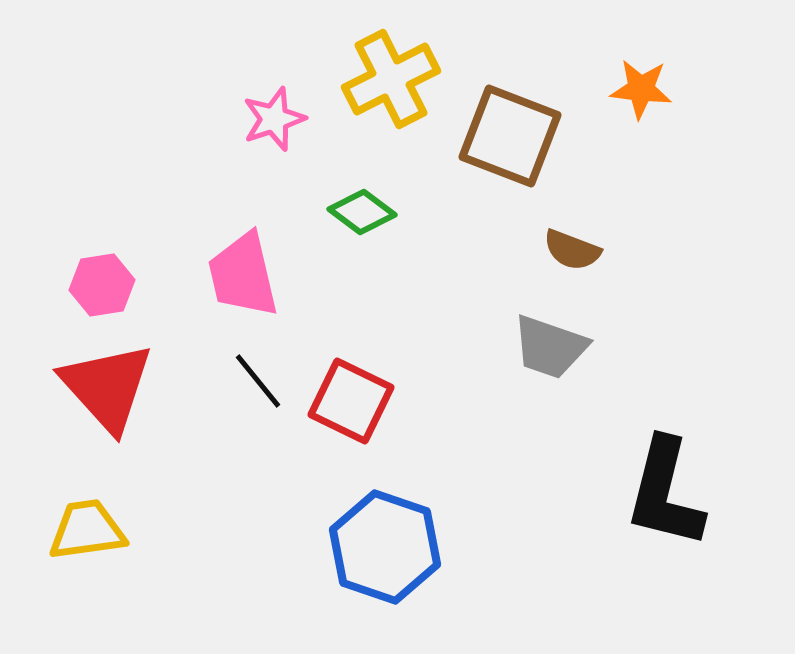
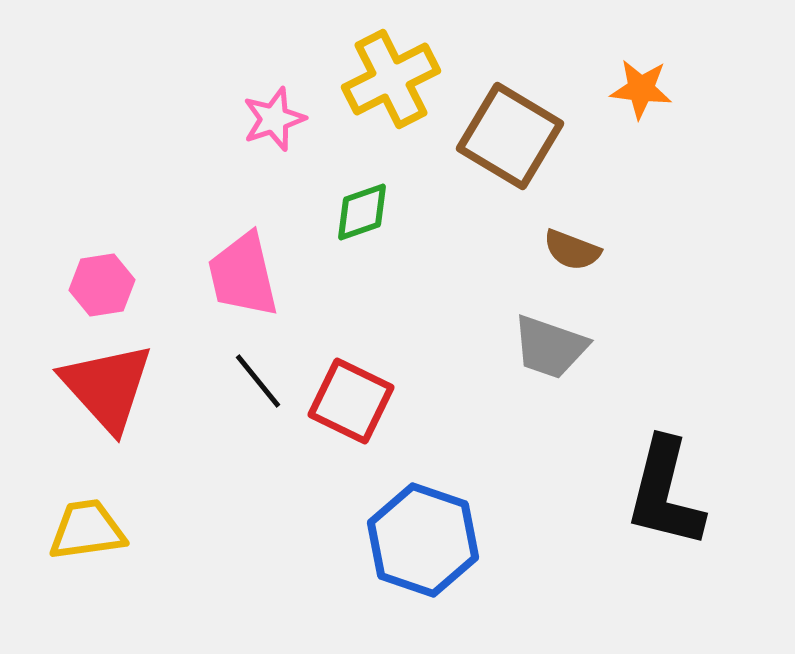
brown square: rotated 10 degrees clockwise
green diamond: rotated 56 degrees counterclockwise
blue hexagon: moved 38 px right, 7 px up
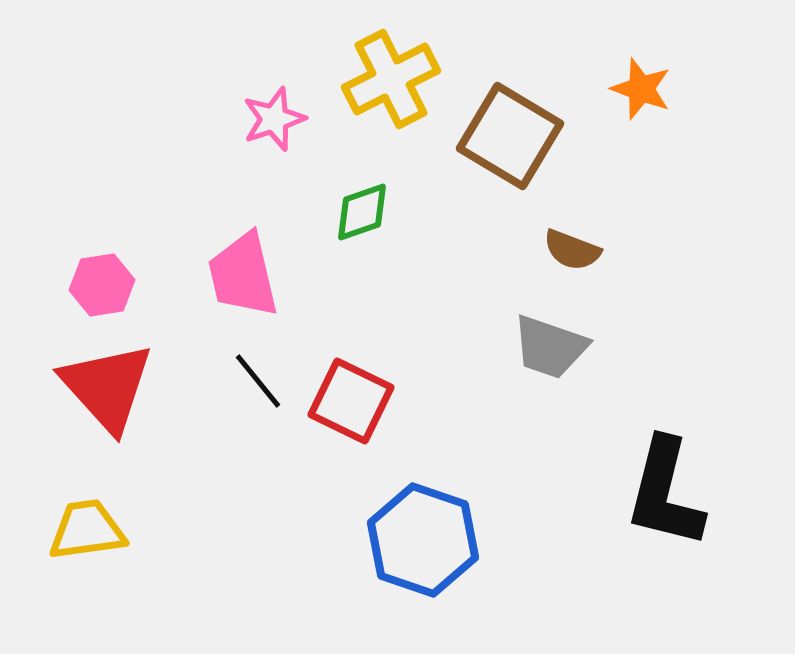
orange star: rotated 14 degrees clockwise
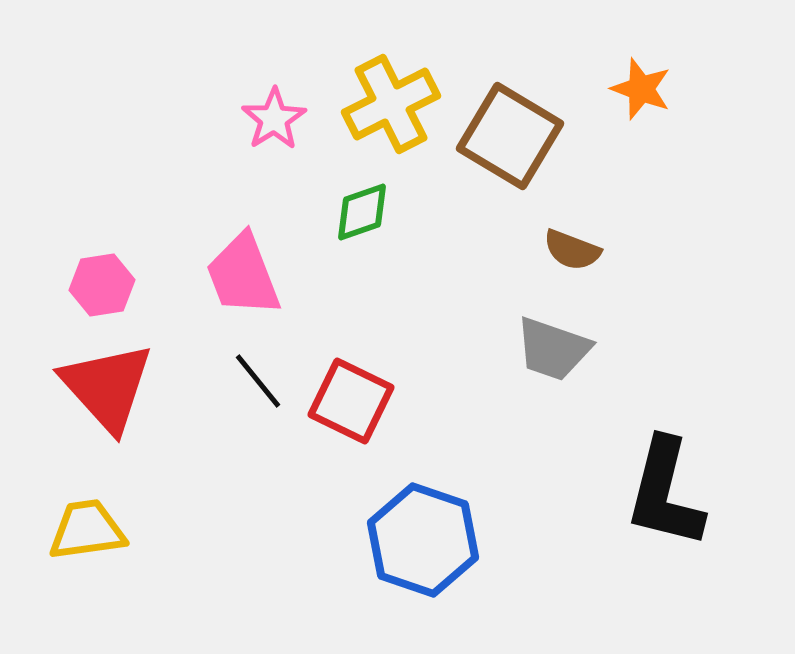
yellow cross: moved 25 px down
pink star: rotated 14 degrees counterclockwise
pink trapezoid: rotated 8 degrees counterclockwise
gray trapezoid: moved 3 px right, 2 px down
